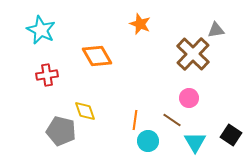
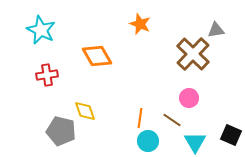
orange line: moved 5 px right, 2 px up
black square: rotated 10 degrees counterclockwise
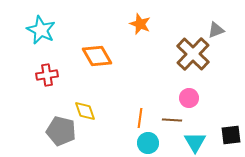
gray triangle: rotated 12 degrees counterclockwise
brown line: rotated 30 degrees counterclockwise
black square: rotated 30 degrees counterclockwise
cyan circle: moved 2 px down
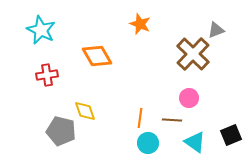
black square: rotated 15 degrees counterclockwise
cyan triangle: rotated 25 degrees counterclockwise
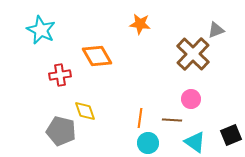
orange star: rotated 15 degrees counterclockwise
red cross: moved 13 px right
pink circle: moved 2 px right, 1 px down
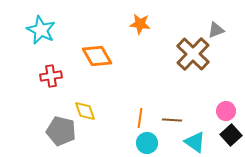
red cross: moved 9 px left, 1 px down
pink circle: moved 35 px right, 12 px down
black square: rotated 20 degrees counterclockwise
cyan circle: moved 1 px left
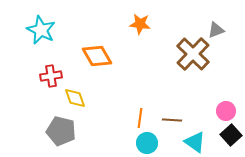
yellow diamond: moved 10 px left, 13 px up
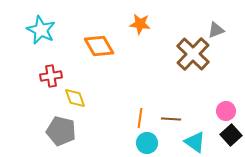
orange diamond: moved 2 px right, 10 px up
brown line: moved 1 px left, 1 px up
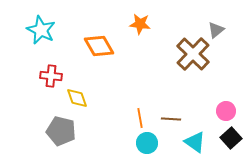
gray triangle: rotated 18 degrees counterclockwise
red cross: rotated 15 degrees clockwise
yellow diamond: moved 2 px right
orange line: rotated 18 degrees counterclockwise
black square: moved 3 px down
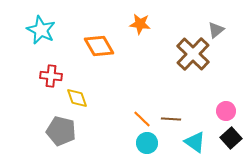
orange line: moved 2 px right, 1 px down; rotated 36 degrees counterclockwise
